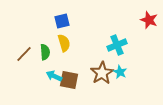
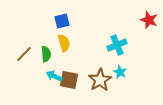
green semicircle: moved 1 px right, 2 px down
brown star: moved 2 px left, 7 px down
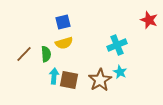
blue square: moved 1 px right, 1 px down
yellow semicircle: rotated 90 degrees clockwise
cyan arrow: rotated 70 degrees clockwise
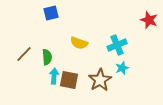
blue square: moved 12 px left, 9 px up
yellow semicircle: moved 15 px right; rotated 36 degrees clockwise
green semicircle: moved 1 px right, 3 px down
cyan star: moved 2 px right, 4 px up; rotated 24 degrees clockwise
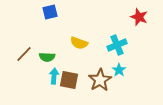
blue square: moved 1 px left, 1 px up
red star: moved 10 px left, 3 px up
green semicircle: rotated 98 degrees clockwise
cyan star: moved 3 px left, 2 px down; rotated 16 degrees counterclockwise
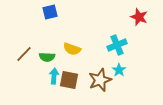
yellow semicircle: moved 7 px left, 6 px down
brown star: rotated 10 degrees clockwise
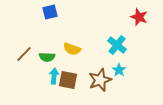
cyan cross: rotated 30 degrees counterclockwise
brown square: moved 1 px left
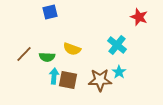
cyan star: moved 2 px down
brown star: rotated 20 degrees clockwise
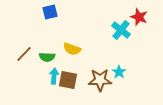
cyan cross: moved 4 px right, 15 px up
